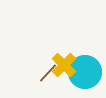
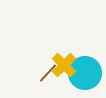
cyan circle: moved 1 px down
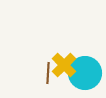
brown line: rotated 40 degrees counterclockwise
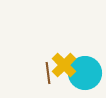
brown line: rotated 10 degrees counterclockwise
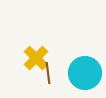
yellow cross: moved 28 px left, 7 px up
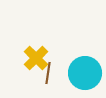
brown line: rotated 15 degrees clockwise
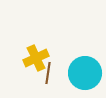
yellow cross: rotated 20 degrees clockwise
